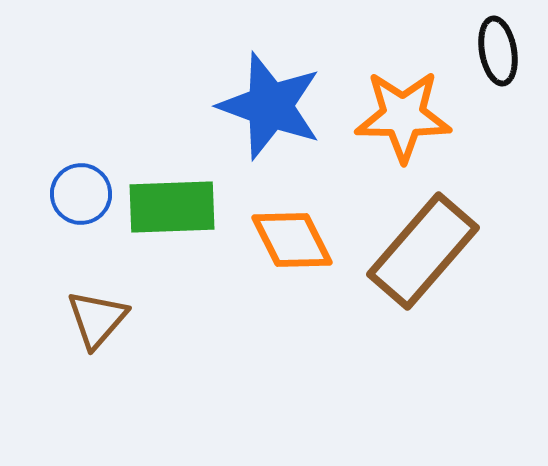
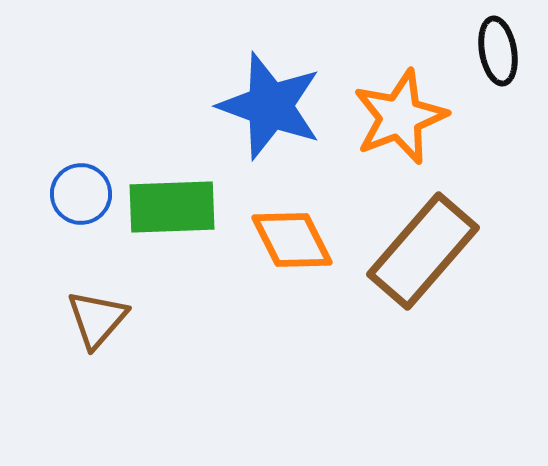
orange star: moved 3 px left, 1 px down; rotated 22 degrees counterclockwise
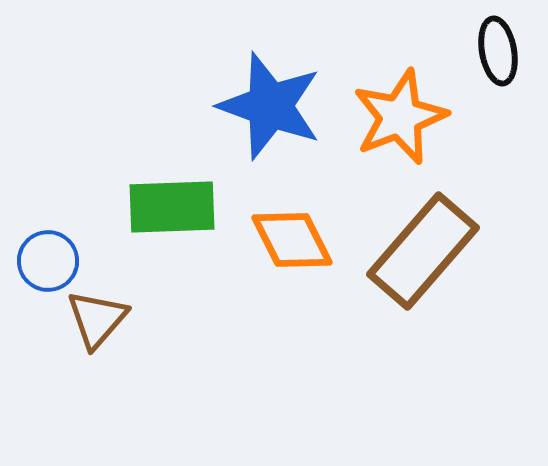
blue circle: moved 33 px left, 67 px down
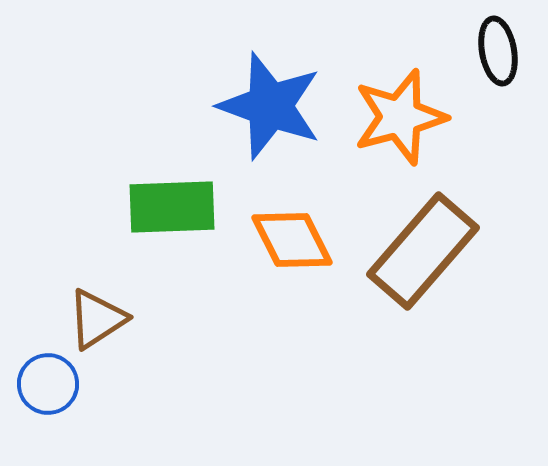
orange star: rotated 6 degrees clockwise
blue circle: moved 123 px down
brown triangle: rotated 16 degrees clockwise
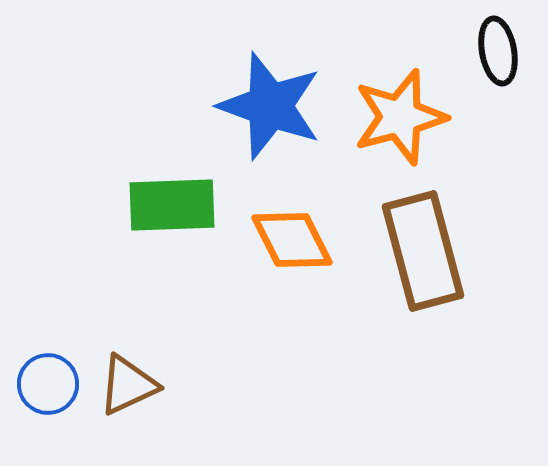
green rectangle: moved 2 px up
brown rectangle: rotated 56 degrees counterclockwise
brown triangle: moved 31 px right, 66 px down; rotated 8 degrees clockwise
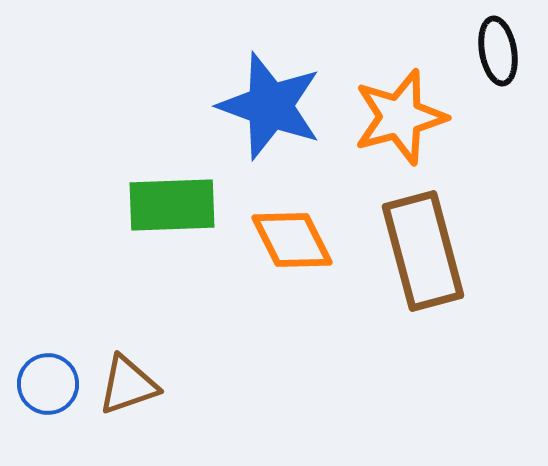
brown triangle: rotated 6 degrees clockwise
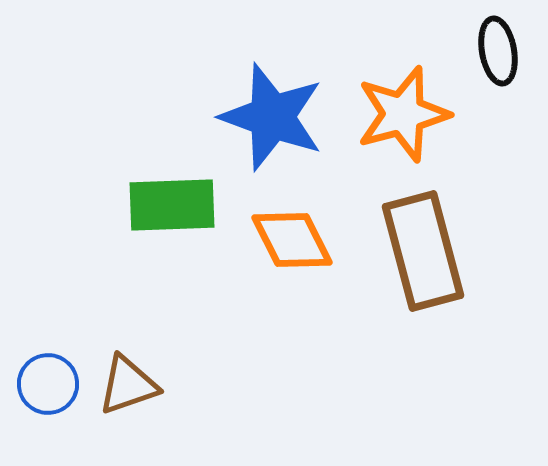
blue star: moved 2 px right, 11 px down
orange star: moved 3 px right, 3 px up
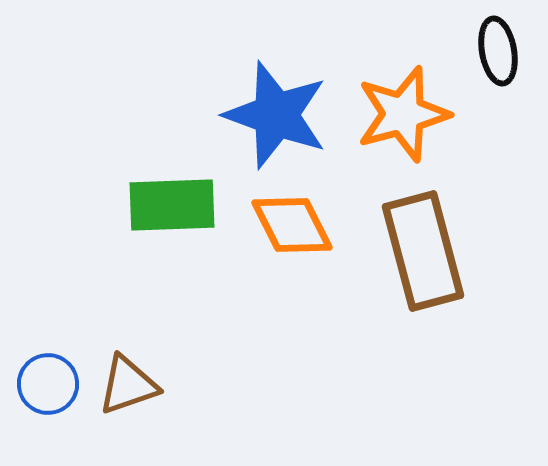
blue star: moved 4 px right, 2 px up
orange diamond: moved 15 px up
